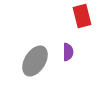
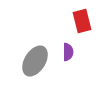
red rectangle: moved 5 px down
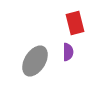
red rectangle: moved 7 px left, 2 px down
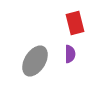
purple semicircle: moved 2 px right, 2 px down
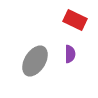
red rectangle: moved 3 px up; rotated 50 degrees counterclockwise
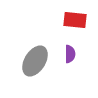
red rectangle: rotated 20 degrees counterclockwise
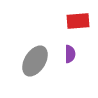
red rectangle: moved 3 px right, 1 px down; rotated 10 degrees counterclockwise
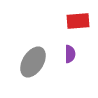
gray ellipse: moved 2 px left, 1 px down
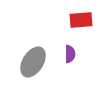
red rectangle: moved 3 px right, 1 px up
